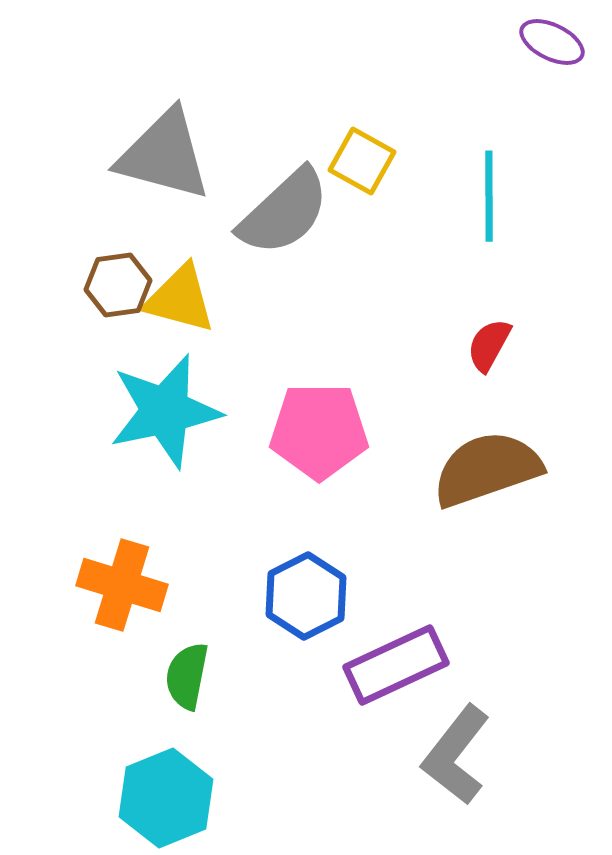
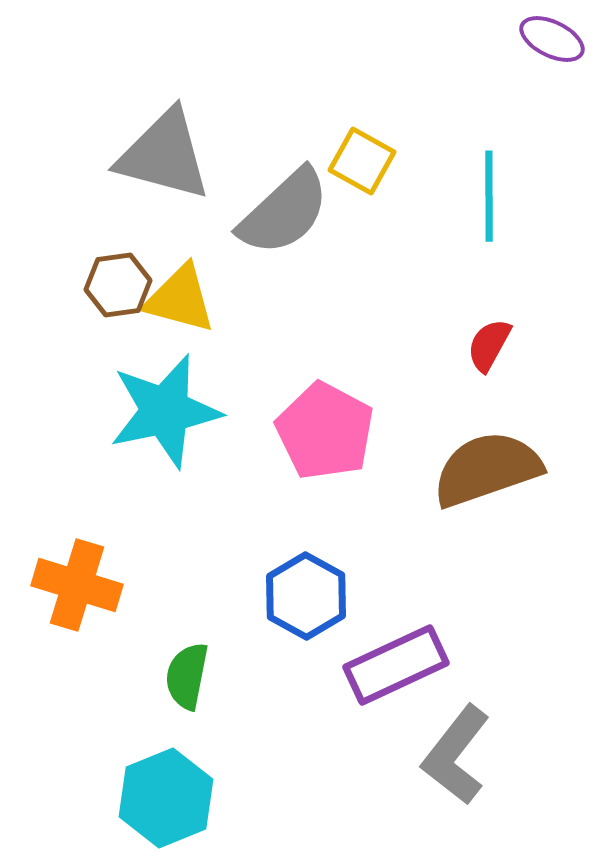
purple ellipse: moved 3 px up
pink pentagon: moved 6 px right; rotated 28 degrees clockwise
orange cross: moved 45 px left
blue hexagon: rotated 4 degrees counterclockwise
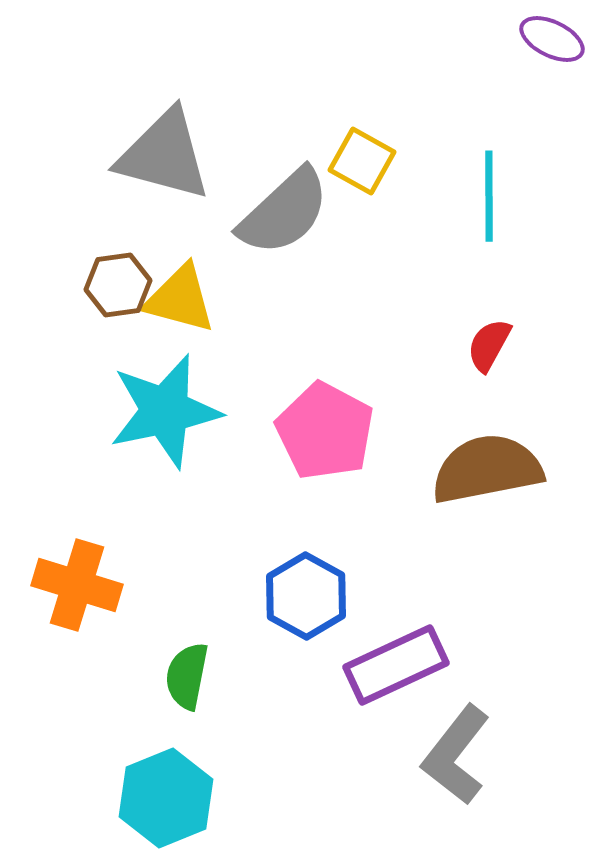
brown semicircle: rotated 8 degrees clockwise
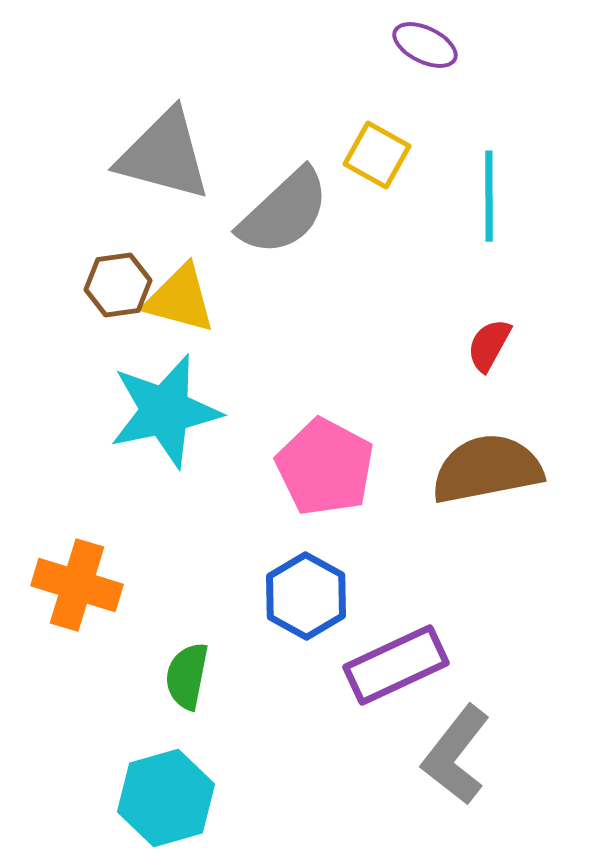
purple ellipse: moved 127 px left, 6 px down
yellow square: moved 15 px right, 6 px up
pink pentagon: moved 36 px down
cyan hexagon: rotated 6 degrees clockwise
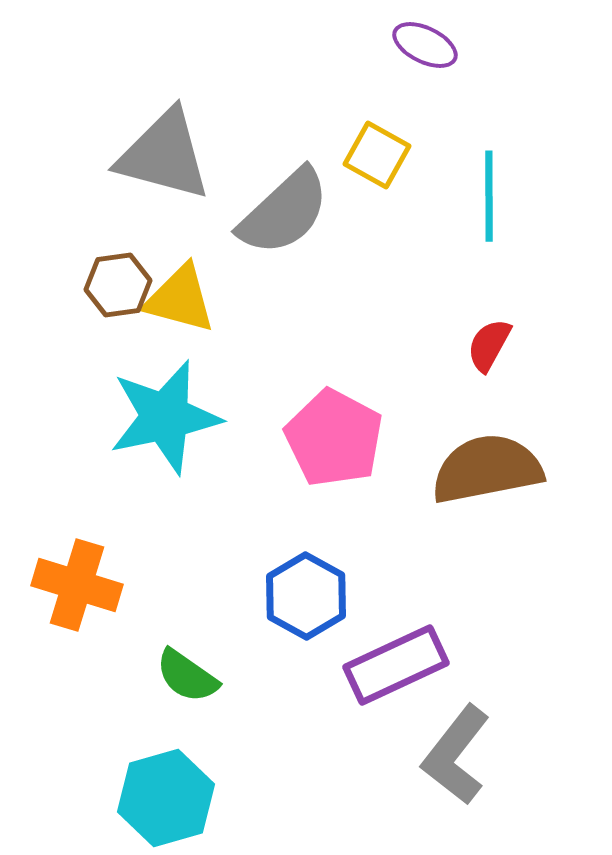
cyan star: moved 6 px down
pink pentagon: moved 9 px right, 29 px up
green semicircle: rotated 66 degrees counterclockwise
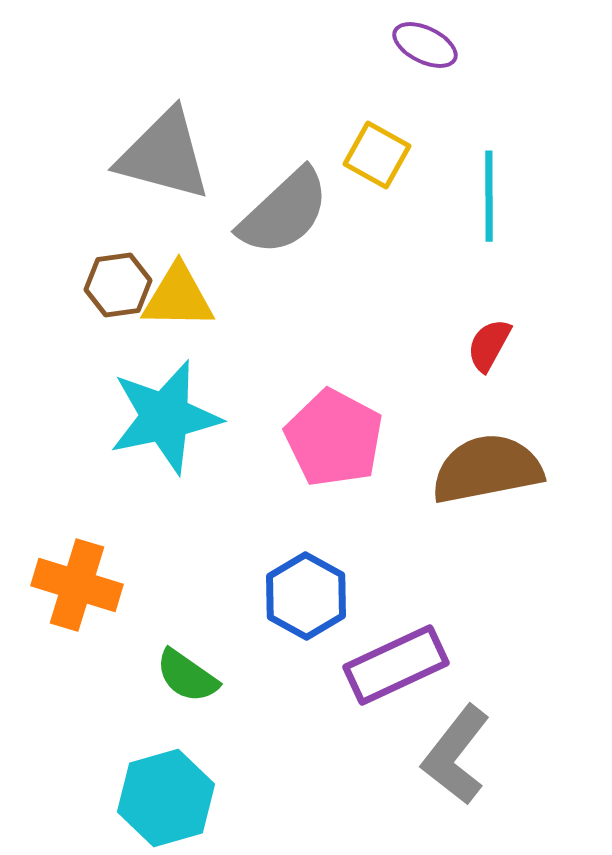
yellow triangle: moved 2 px left, 2 px up; rotated 14 degrees counterclockwise
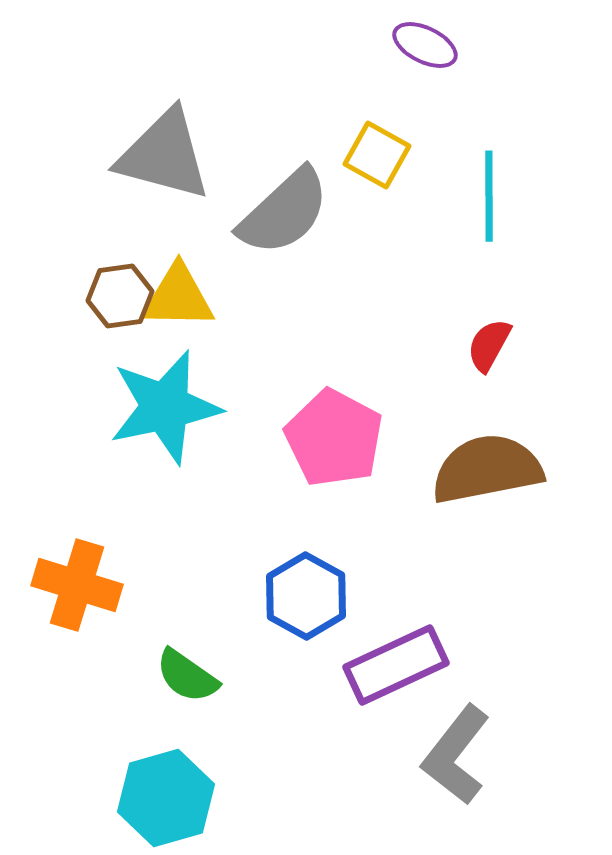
brown hexagon: moved 2 px right, 11 px down
cyan star: moved 10 px up
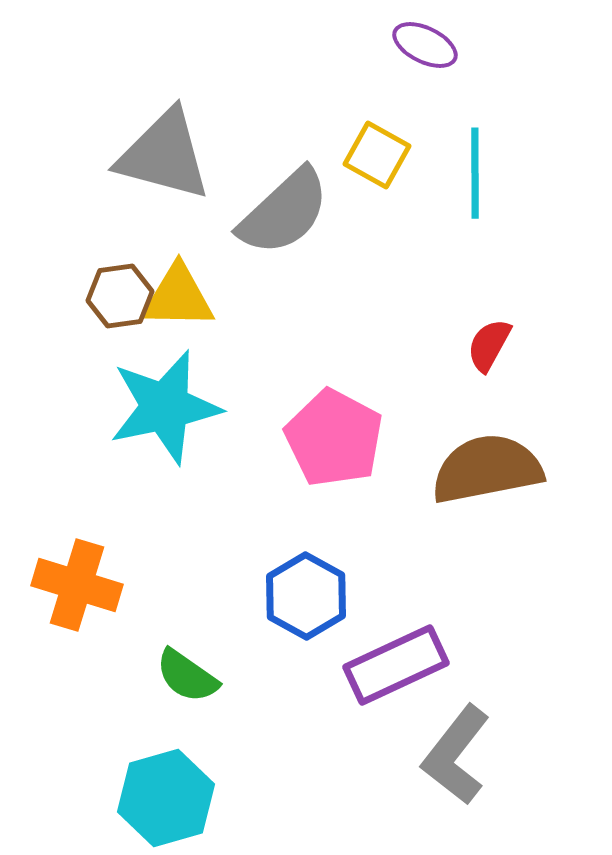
cyan line: moved 14 px left, 23 px up
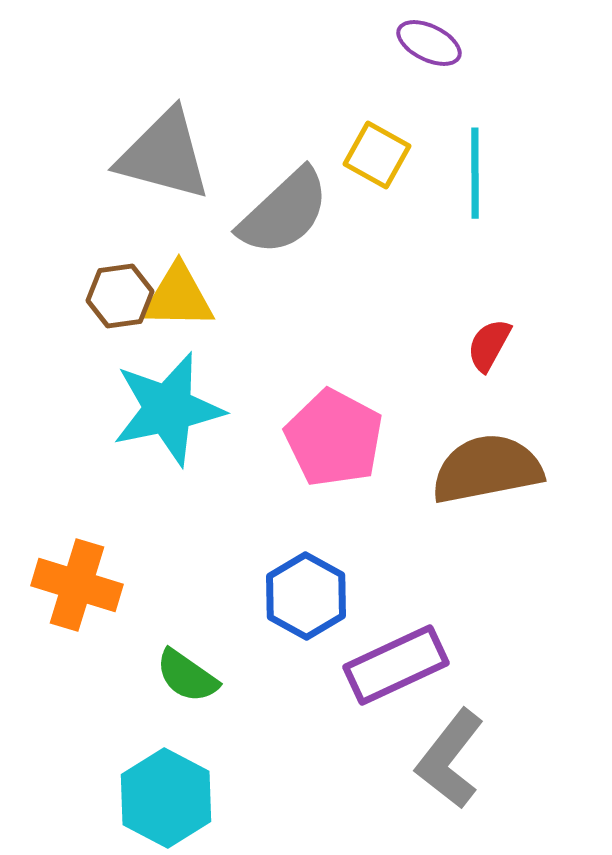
purple ellipse: moved 4 px right, 2 px up
cyan star: moved 3 px right, 2 px down
gray L-shape: moved 6 px left, 4 px down
cyan hexagon: rotated 16 degrees counterclockwise
